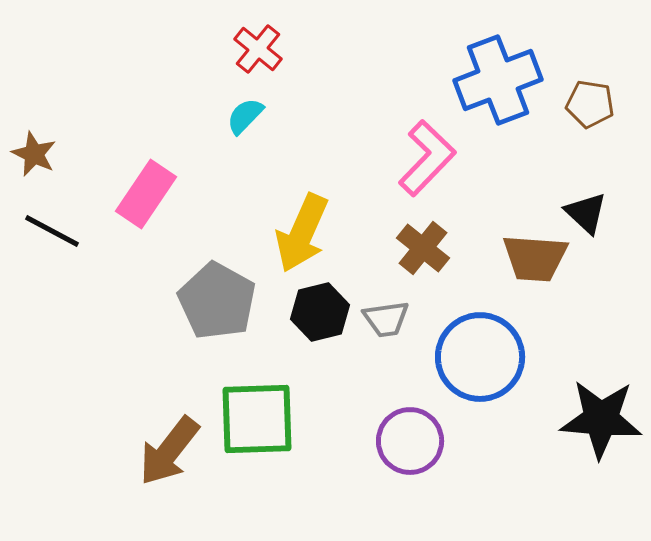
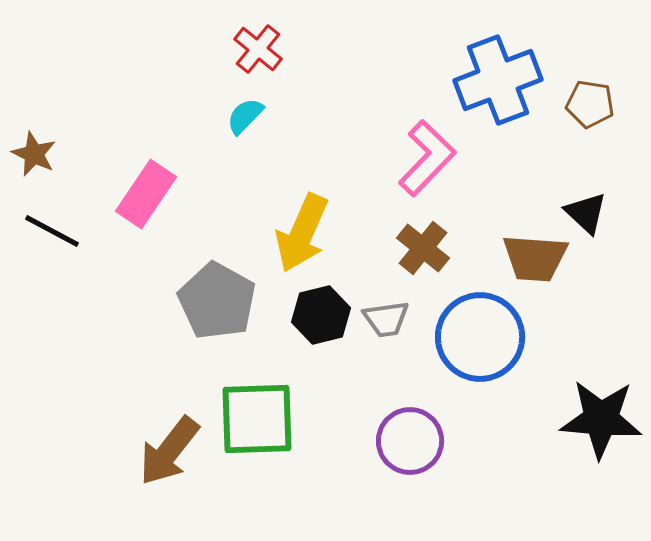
black hexagon: moved 1 px right, 3 px down
blue circle: moved 20 px up
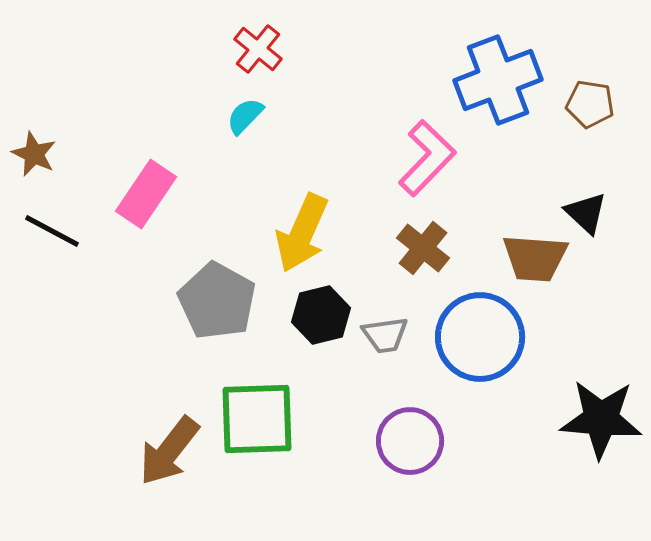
gray trapezoid: moved 1 px left, 16 px down
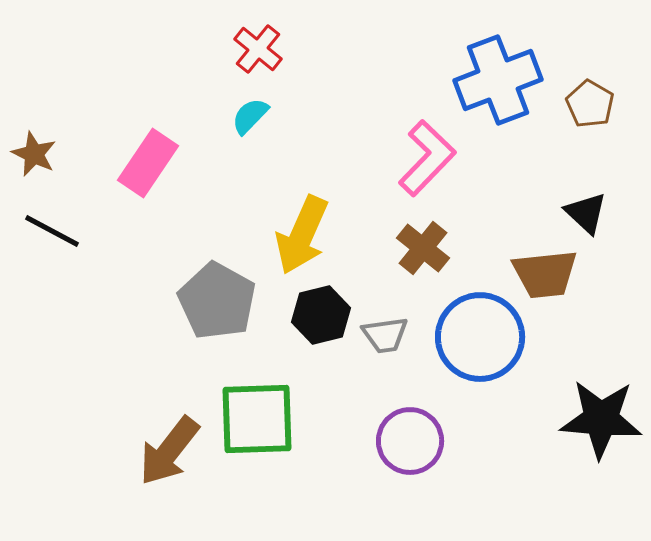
brown pentagon: rotated 21 degrees clockwise
cyan semicircle: moved 5 px right
pink rectangle: moved 2 px right, 31 px up
yellow arrow: moved 2 px down
brown trapezoid: moved 10 px right, 16 px down; rotated 10 degrees counterclockwise
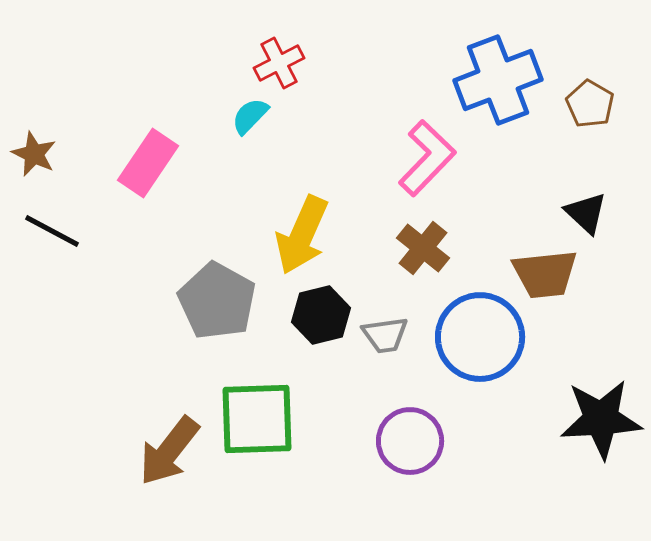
red cross: moved 21 px right, 14 px down; rotated 24 degrees clockwise
black star: rotated 8 degrees counterclockwise
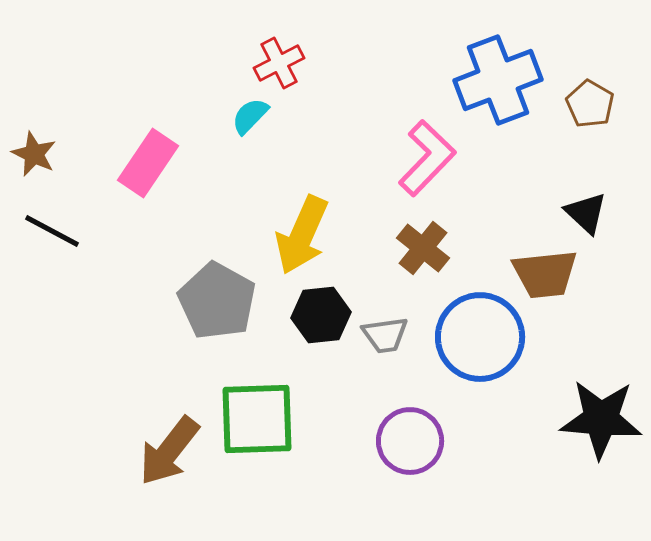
black hexagon: rotated 8 degrees clockwise
black star: rotated 8 degrees clockwise
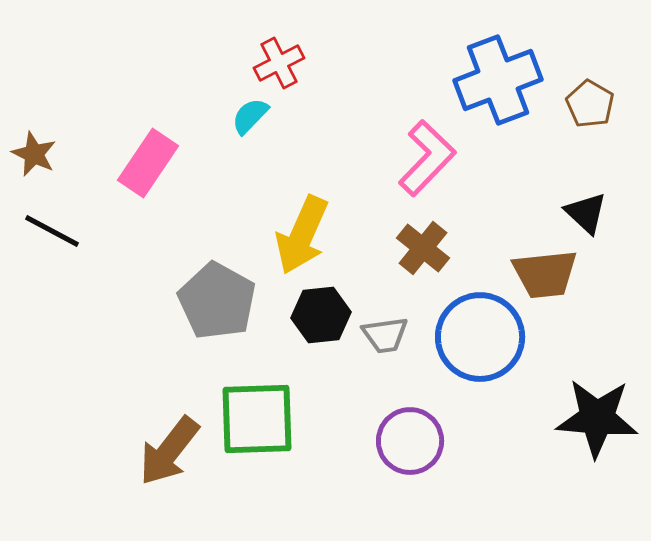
black star: moved 4 px left, 1 px up
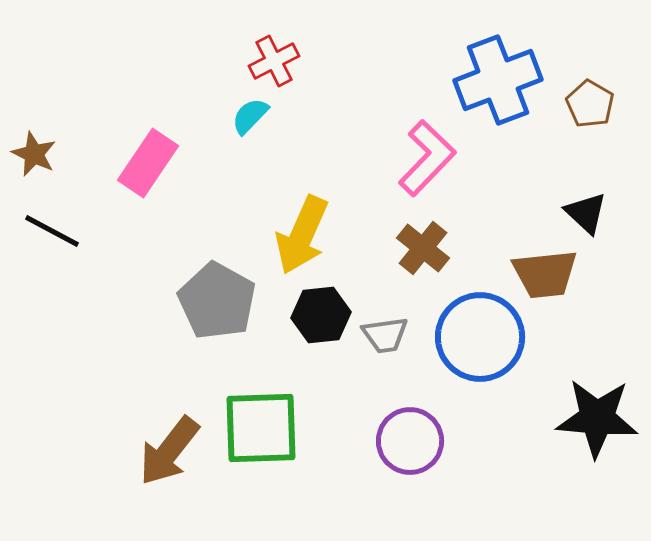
red cross: moved 5 px left, 2 px up
green square: moved 4 px right, 9 px down
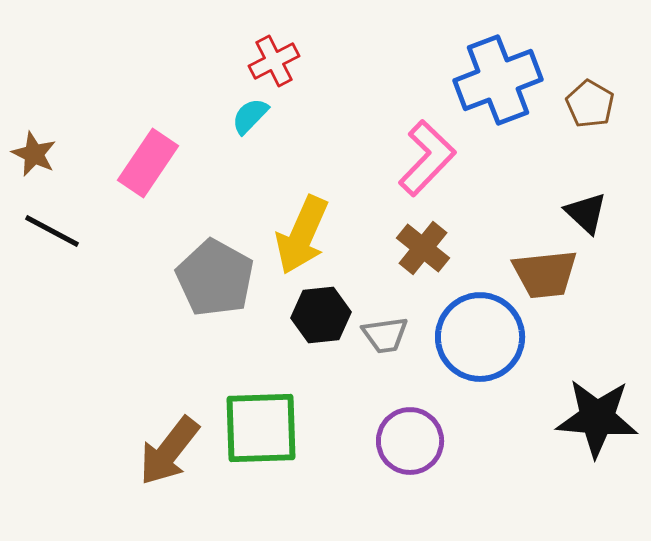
gray pentagon: moved 2 px left, 23 px up
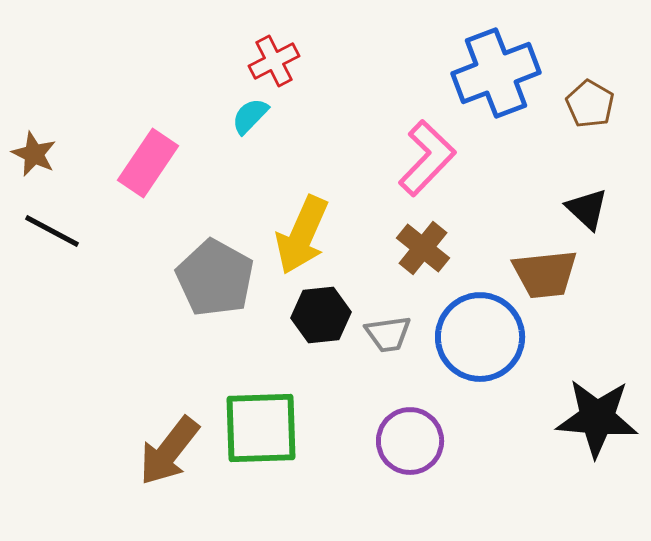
blue cross: moved 2 px left, 7 px up
black triangle: moved 1 px right, 4 px up
gray trapezoid: moved 3 px right, 1 px up
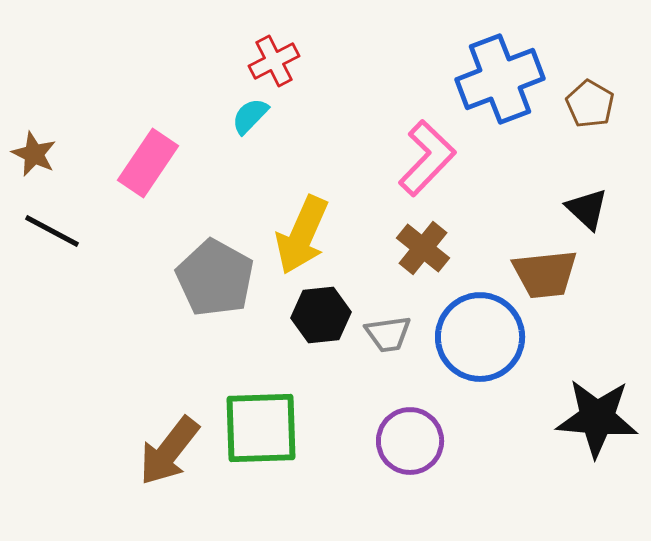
blue cross: moved 4 px right, 6 px down
